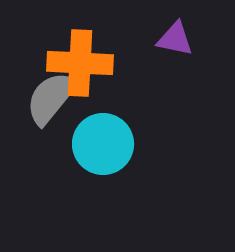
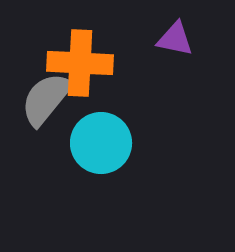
gray semicircle: moved 5 px left, 1 px down
cyan circle: moved 2 px left, 1 px up
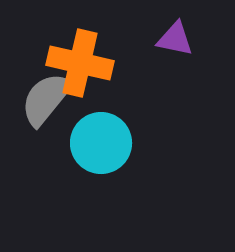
orange cross: rotated 10 degrees clockwise
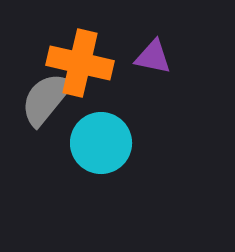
purple triangle: moved 22 px left, 18 px down
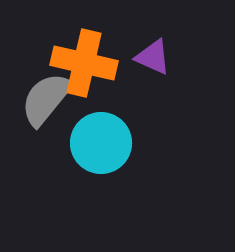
purple triangle: rotated 12 degrees clockwise
orange cross: moved 4 px right
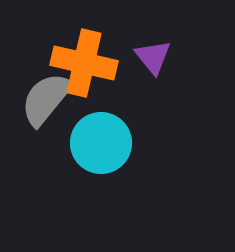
purple triangle: rotated 27 degrees clockwise
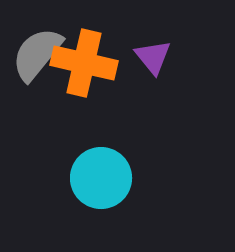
gray semicircle: moved 9 px left, 45 px up
cyan circle: moved 35 px down
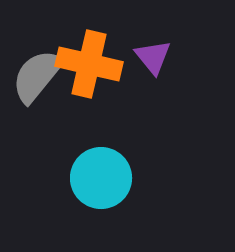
gray semicircle: moved 22 px down
orange cross: moved 5 px right, 1 px down
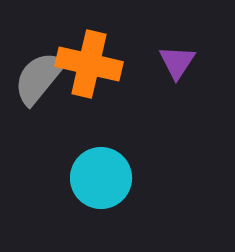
purple triangle: moved 24 px right, 5 px down; rotated 12 degrees clockwise
gray semicircle: moved 2 px right, 2 px down
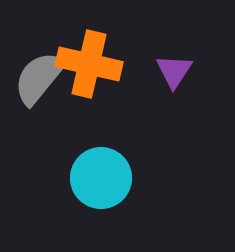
purple triangle: moved 3 px left, 9 px down
